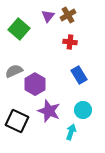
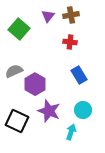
brown cross: moved 3 px right; rotated 21 degrees clockwise
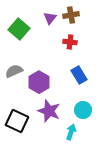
purple triangle: moved 2 px right, 2 px down
purple hexagon: moved 4 px right, 2 px up
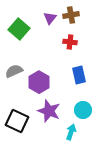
blue rectangle: rotated 18 degrees clockwise
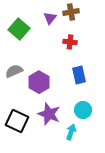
brown cross: moved 3 px up
purple star: moved 3 px down
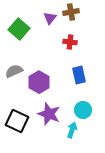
cyan arrow: moved 1 px right, 2 px up
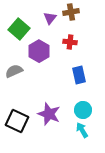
purple hexagon: moved 31 px up
cyan arrow: moved 10 px right; rotated 49 degrees counterclockwise
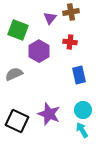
green square: moved 1 px left, 1 px down; rotated 20 degrees counterclockwise
gray semicircle: moved 3 px down
